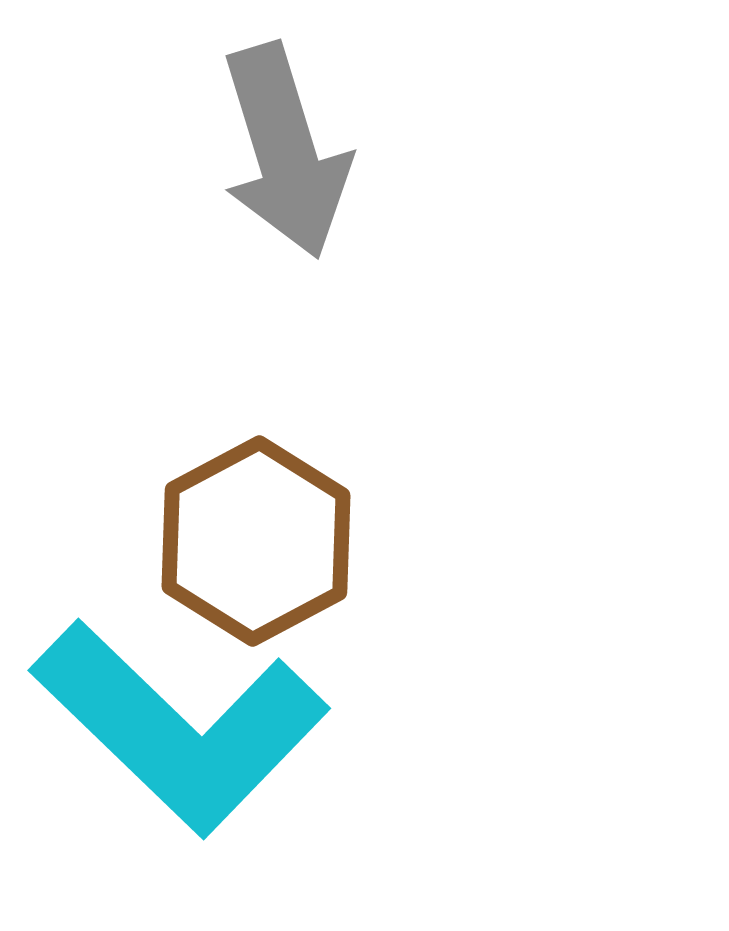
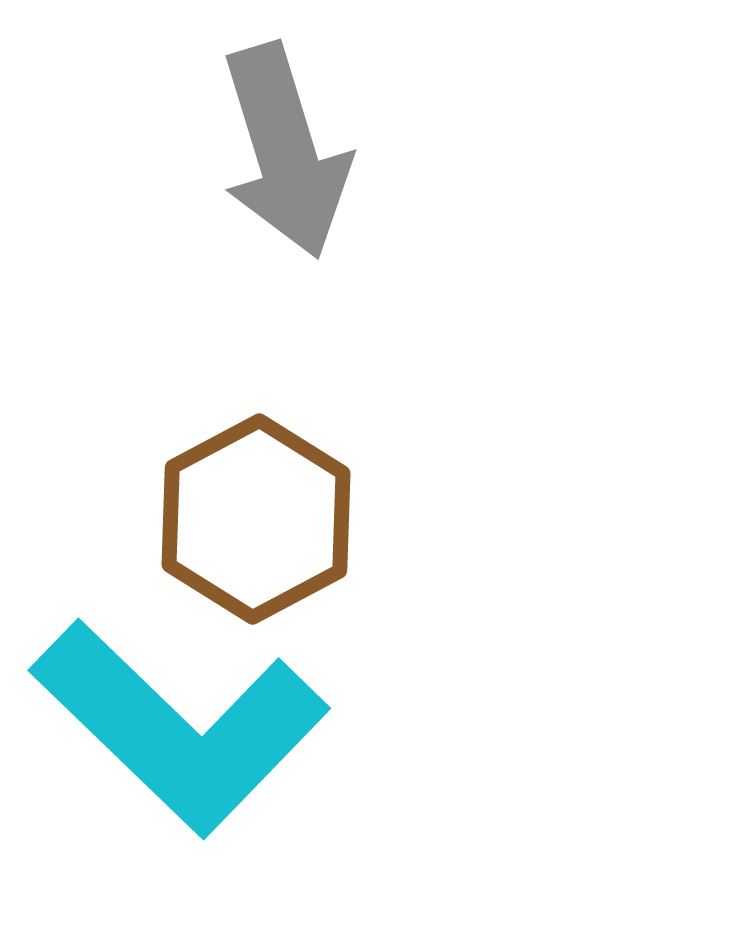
brown hexagon: moved 22 px up
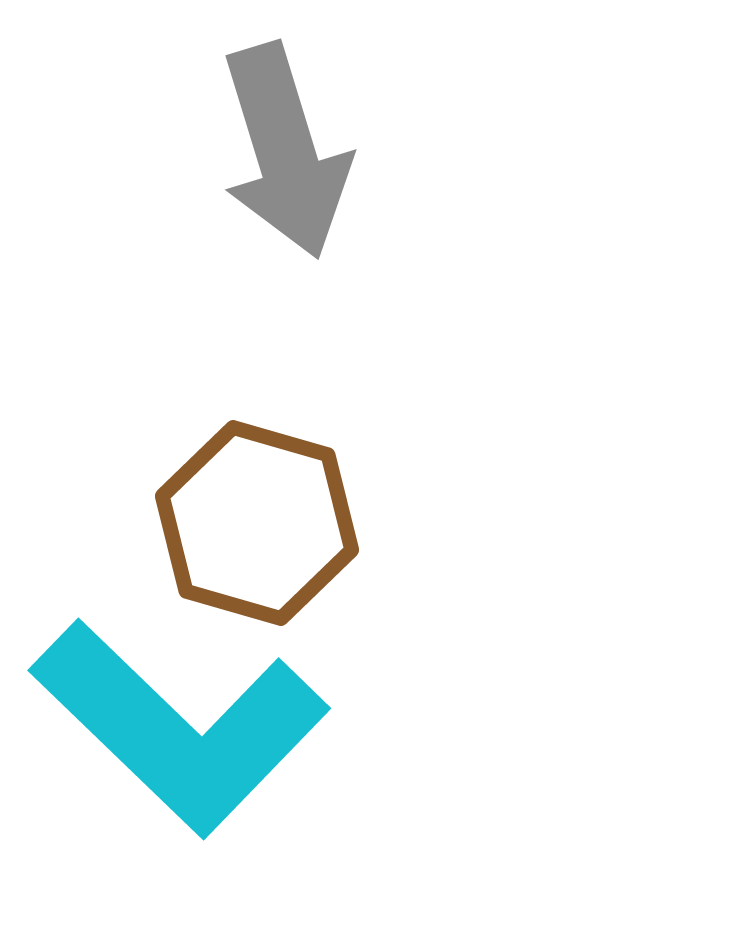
brown hexagon: moved 1 px right, 4 px down; rotated 16 degrees counterclockwise
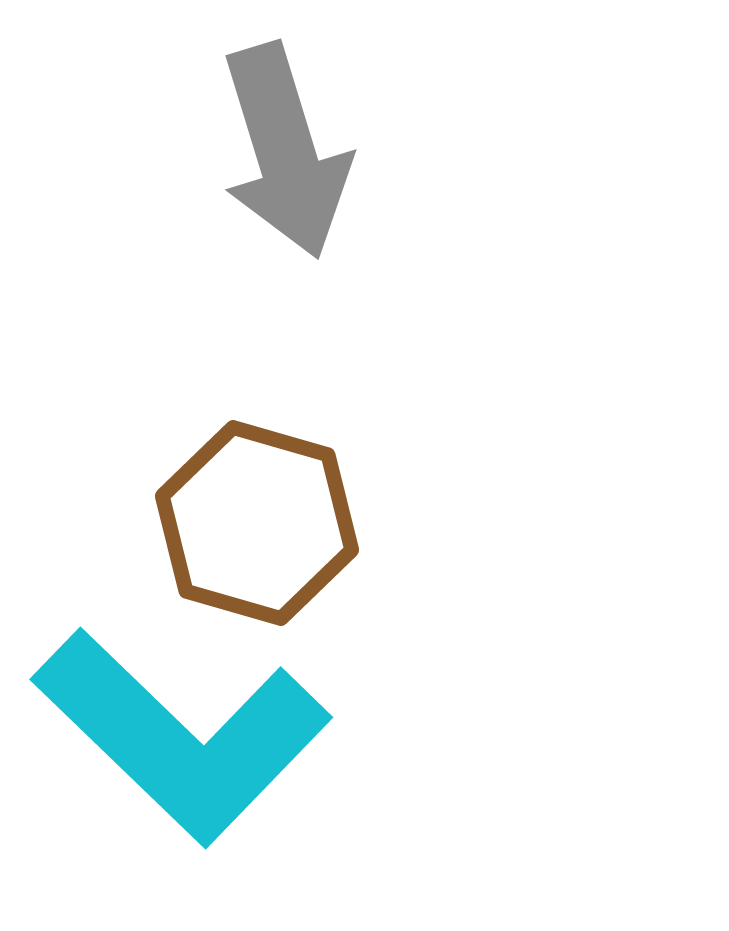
cyan L-shape: moved 2 px right, 9 px down
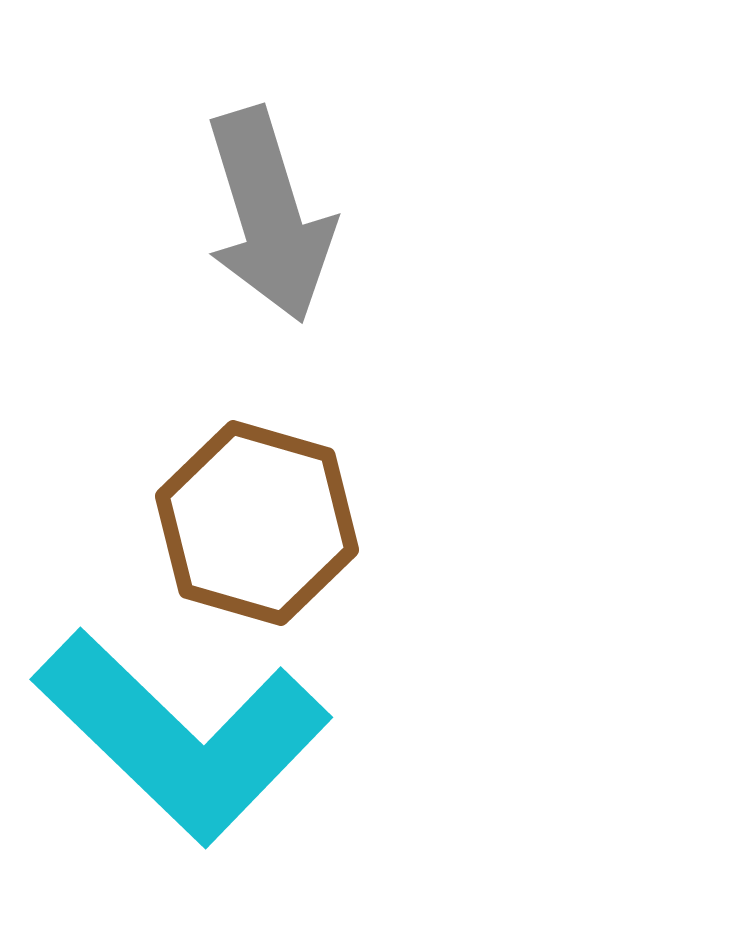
gray arrow: moved 16 px left, 64 px down
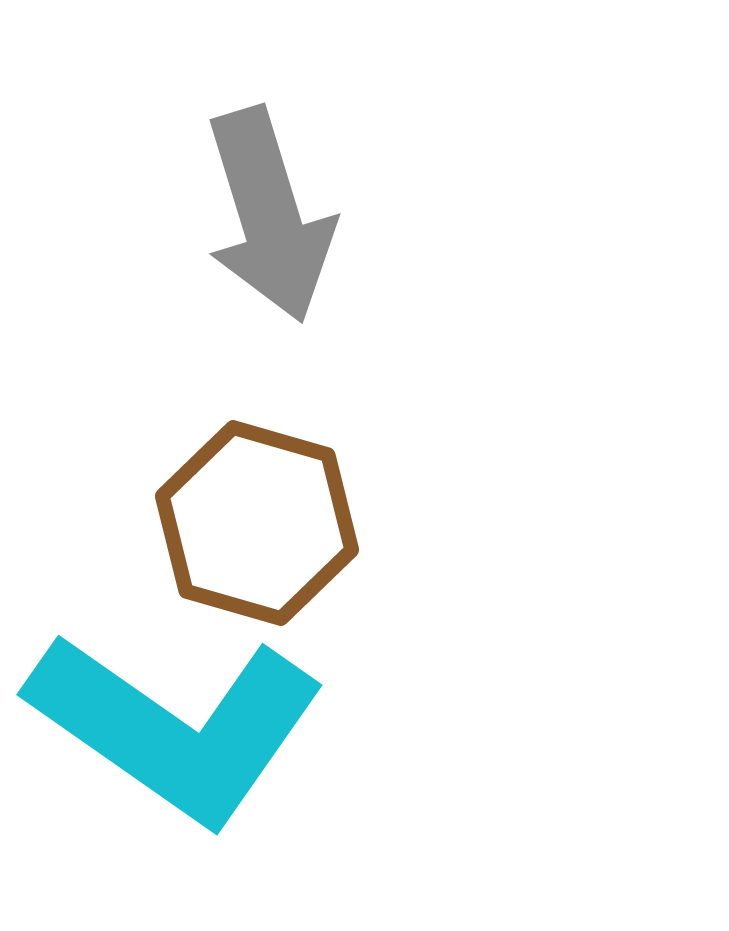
cyan L-shape: moved 6 px left, 9 px up; rotated 9 degrees counterclockwise
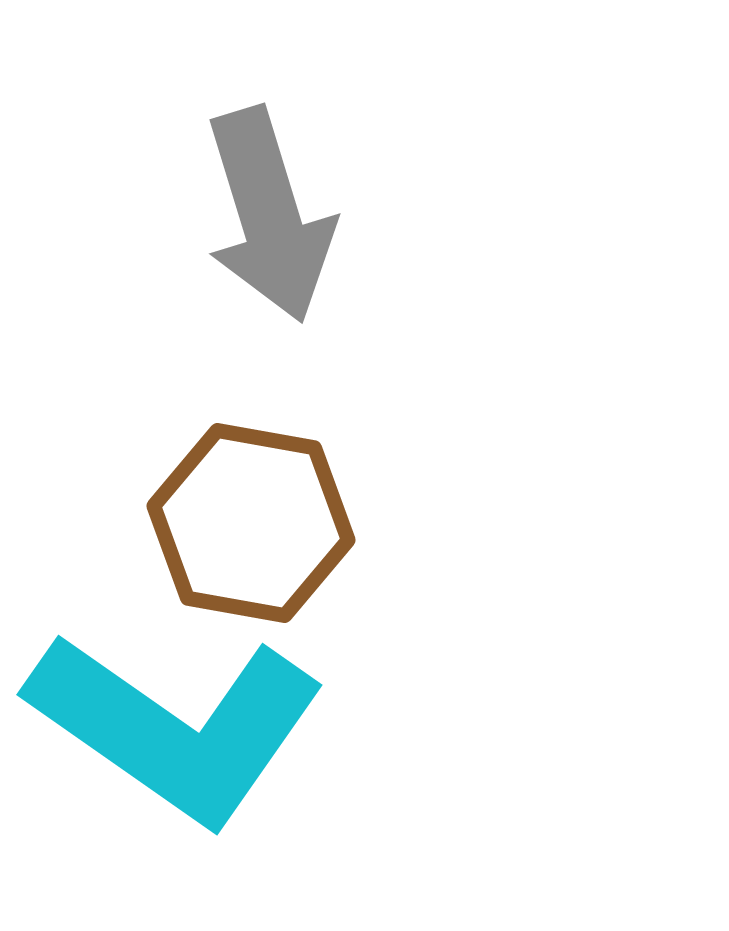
brown hexagon: moved 6 px left; rotated 6 degrees counterclockwise
